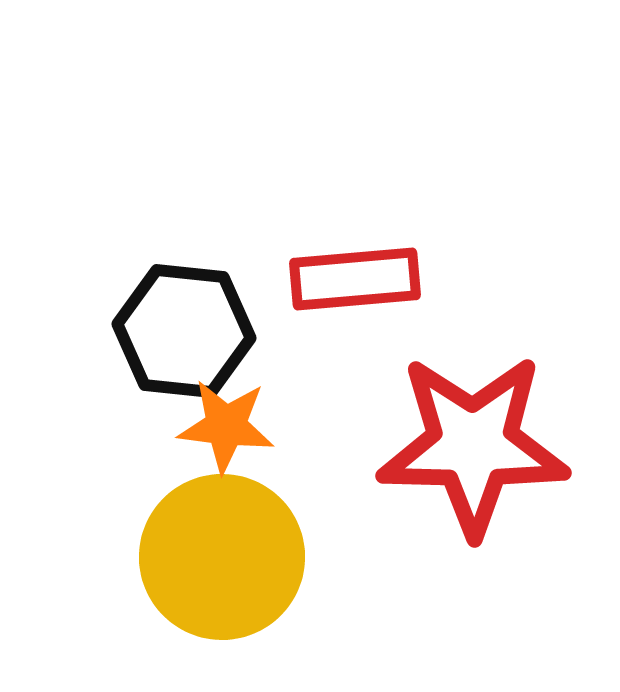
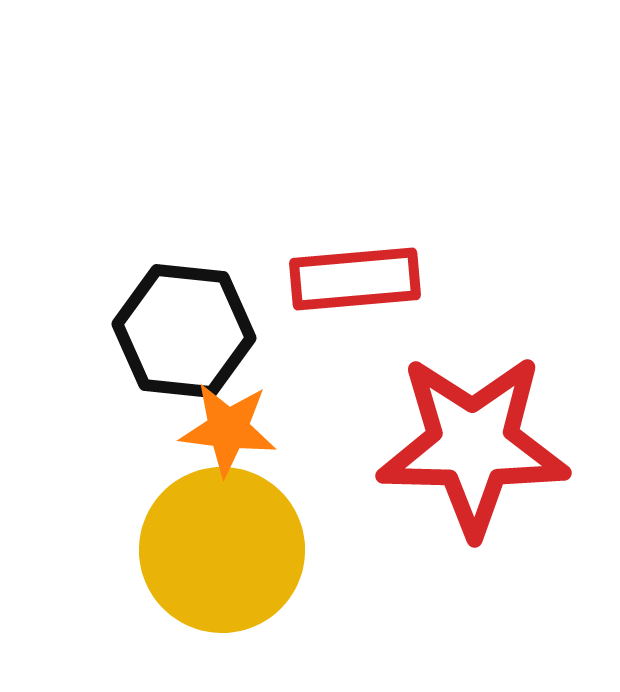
orange star: moved 2 px right, 3 px down
yellow circle: moved 7 px up
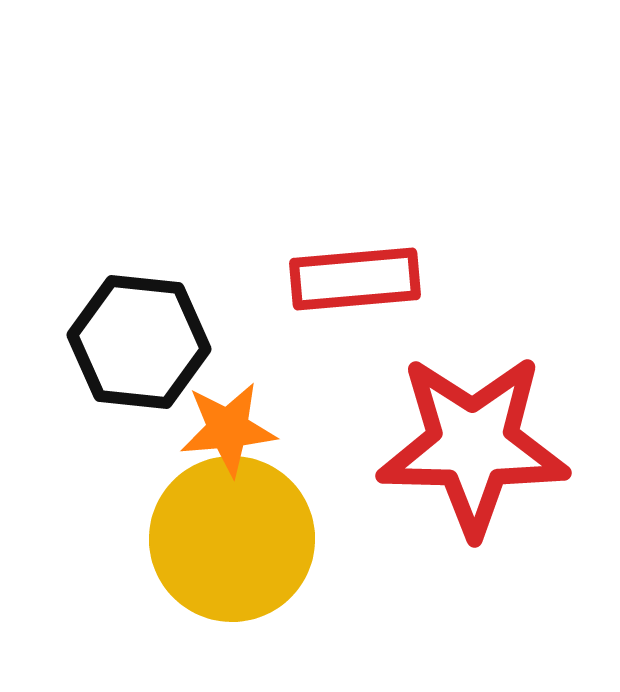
black hexagon: moved 45 px left, 11 px down
orange star: rotated 12 degrees counterclockwise
yellow circle: moved 10 px right, 11 px up
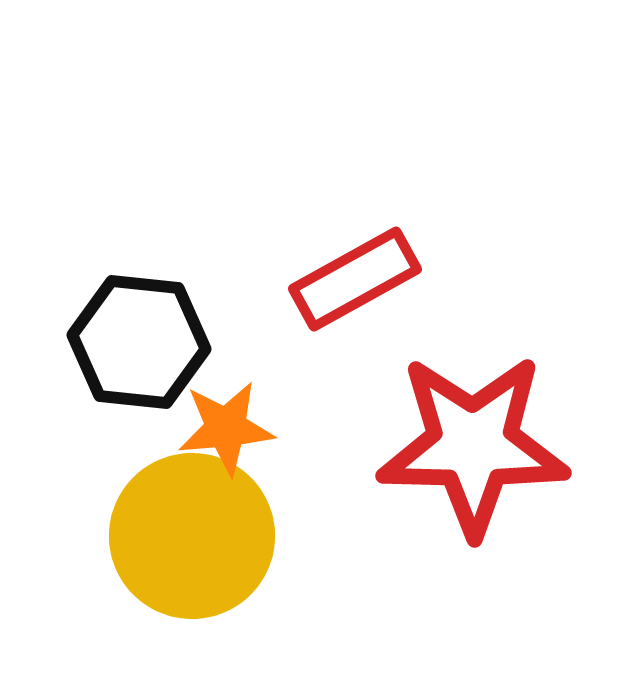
red rectangle: rotated 24 degrees counterclockwise
orange star: moved 2 px left, 1 px up
yellow circle: moved 40 px left, 3 px up
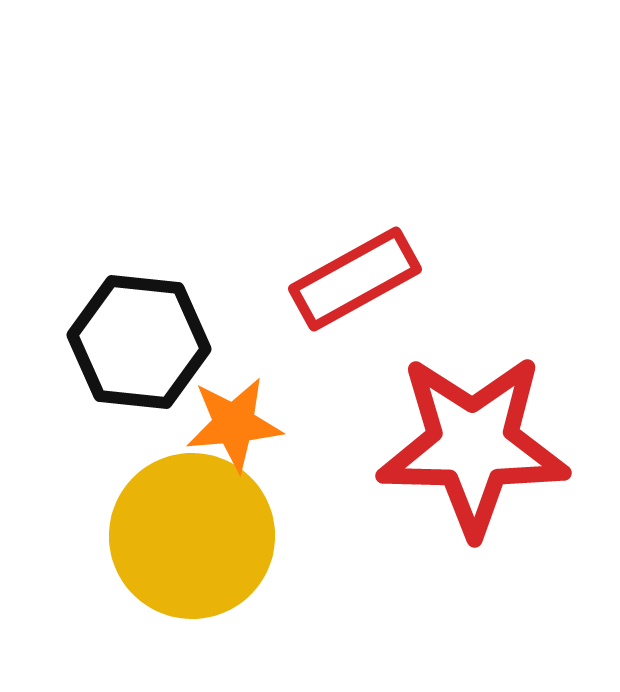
orange star: moved 8 px right, 4 px up
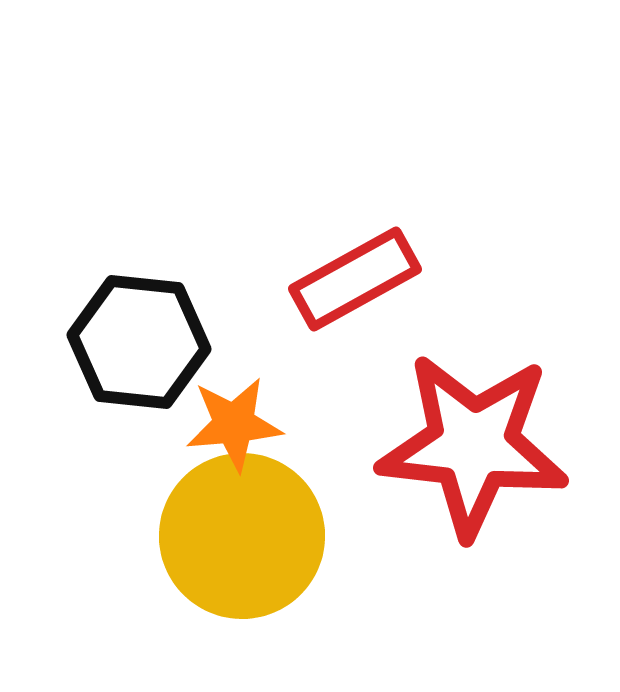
red star: rotated 5 degrees clockwise
yellow circle: moved 50 px right
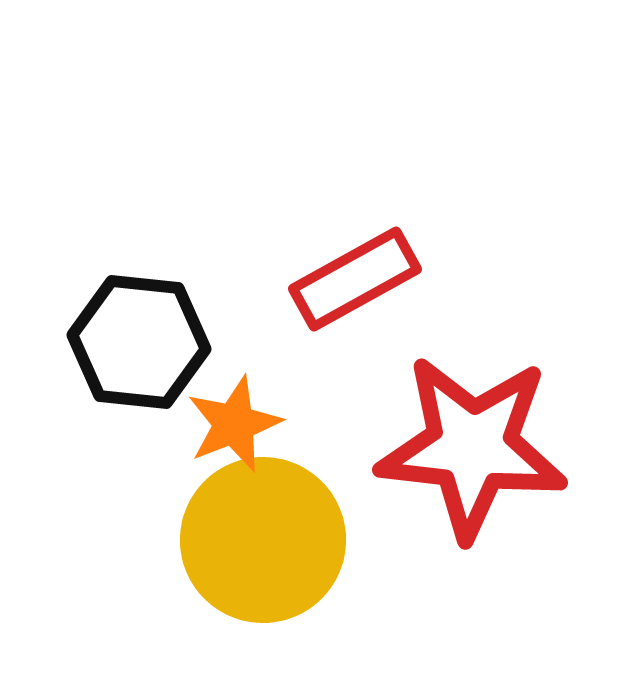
orange star: rotated 16 degrees counterclockwise
red star: moved 1 px left, 2 px down
yellow circle: moved 21 px right, 4 px down
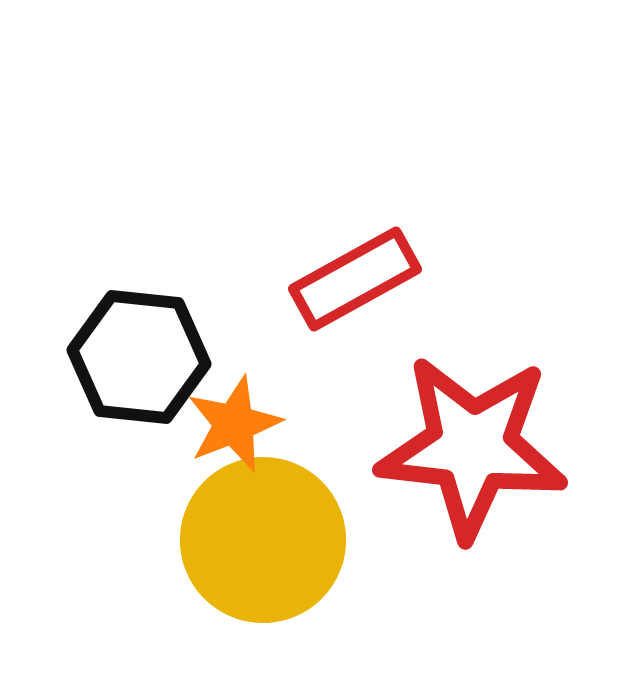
black hexagon: moved 15 px down
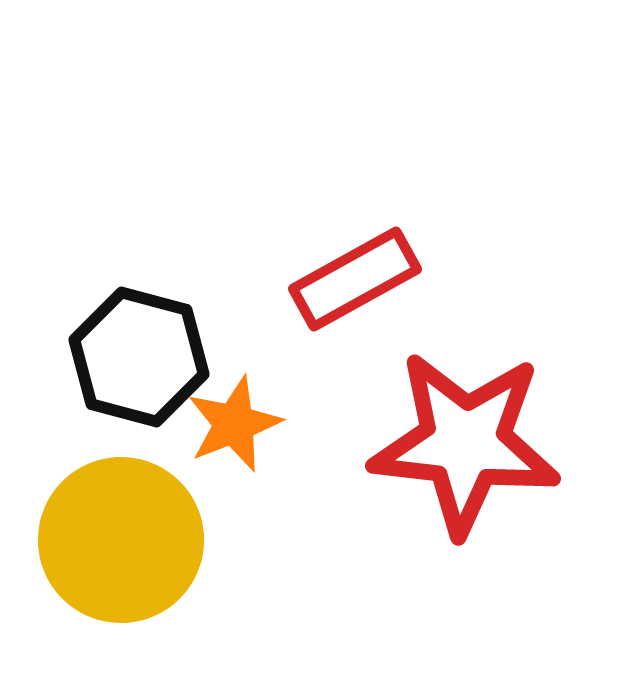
black hexagon: rotated 9 degrees clockwise
red star: moved 7 px left, 4 px up
yellow circle: moved 142 px left
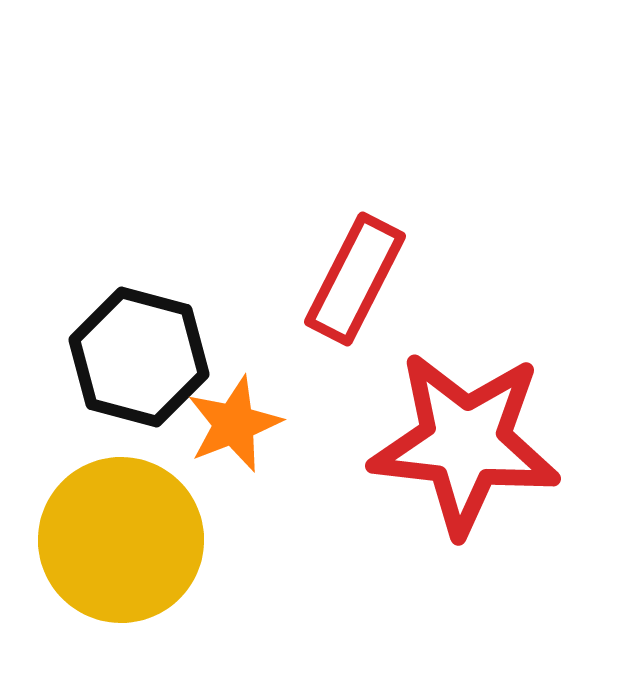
red rectangle: rotated 34 degrees counterclockwise
